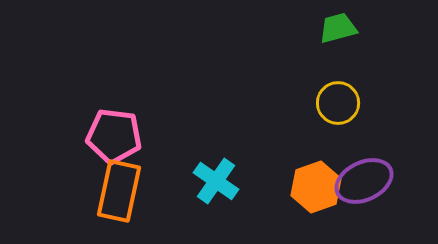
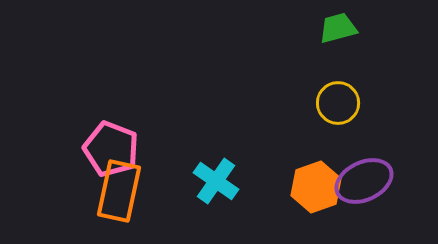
pink pentagon: moved 3 px left, 13 px down; rotated 14 degrees clockwise
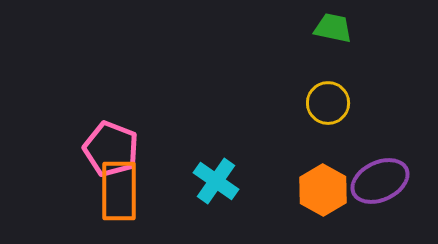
green trapezoid: moved 5 px left; rotated 27 degrees clockwise
yellow circle: moved 10 px left
purple ellipse: moved 16 px right
orange hexagon: moved 7 px right, 3 px down; rotated 12 degrees counterclockwise
orange rectangle: rotated 12 degrees counterclockwise
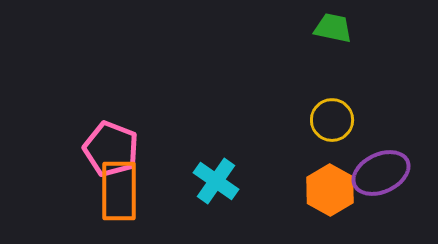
yellow circle: moved 4 px right, 17 px down
purple ellipse: moved 1 px right, 8 px up
orange hexagon: moved 7 px right
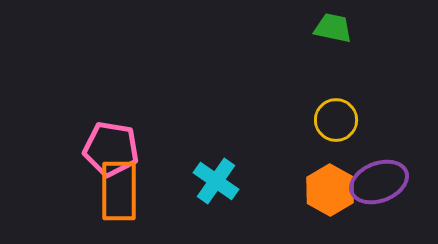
yellow circle: moved 4 px right
pink pentagon: rotated 12 degrees counterclockwise
purple ellipse: moved 2 px left, 9 px down; rotated 4 degrees clockwise
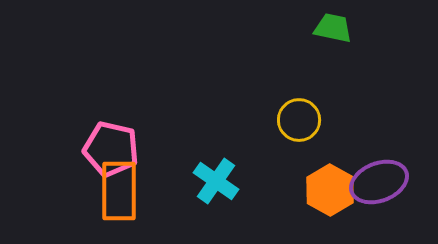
yellow circle: moved 37 px left
pink pentagon: rotated 4 degrees clockwise
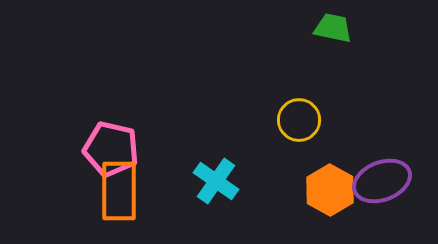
purple ellipse: moved 3 px right, 1 px up
